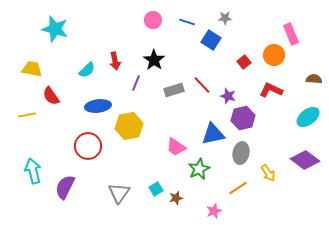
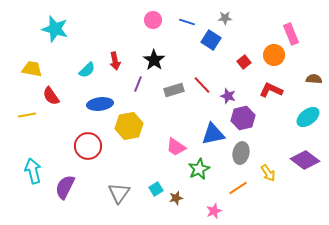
purple line: moved 2 px right, 1 px down
blue ellipse: moved 2 px right, 2 px up
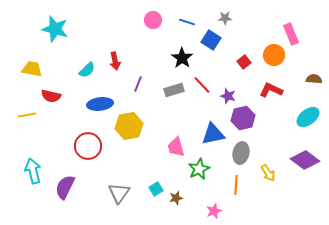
black star: moved 28 px right, 2 px up
red semicircle: rotated 42 degrees counterclockwise
pink trapezoid: rotated 40 degrees clockwise
orange line: moved 2 px left, 3 px up; rotated 54 degrees counterclockwise
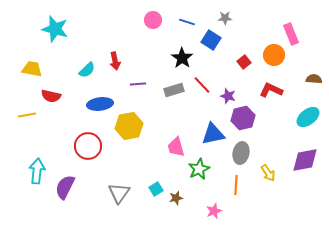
purple line: rotated 63 degrees clockwise
purple diamond: rotated 48 degrees counterclockwise
cyan arrow: moved 4 px right; rotated 20 degrees clockwise
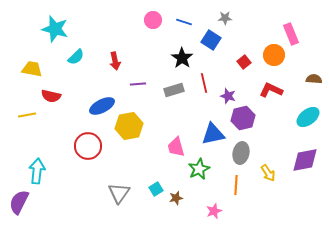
blue line: moved 3 px left
cyan semicircle: moved 11 px left, 13 px up
red line: moved 2 px right, 2 px up; rotated 30 degrees clockwise
blue ellipse: moved 2 px right, 2 px down; rotated 20 degrees counterclockwise
purple semicircle: moved 46 px left, 15 px down
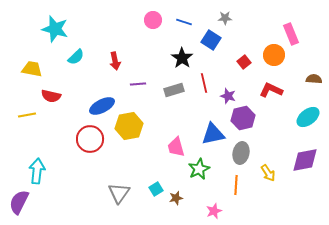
red circle: moved 2 px right, 7 px up
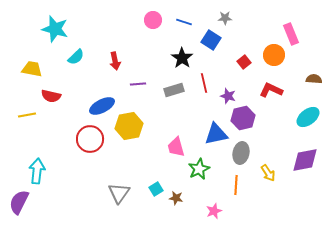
blue triangle: moved 3 px right
brown star: rotated 24 degrees clockwise
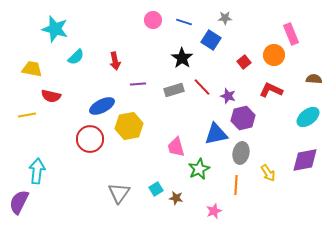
red line: moved 2 px left, 4 px down; rotated 30 degrees counterclockwise
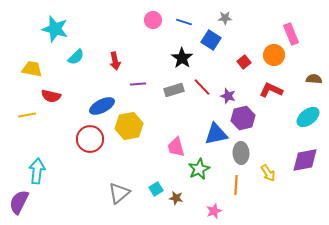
gray ellipse: rotated 15 degrees counterclockwise
gray triangle: rotated 15 degrees clockwise
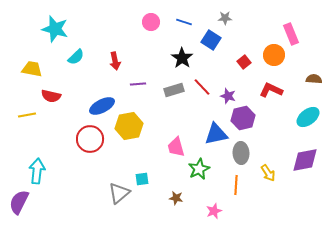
pink circle: moved 2 px left, 2 px down
cyan square: moved 14 px left, 10 px up; rotated 24 degrees clockwise
